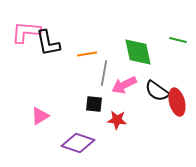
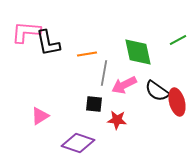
green line: rotated 42 degrees counterclockwise
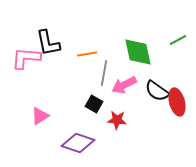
pink L-shape: moved 26 px down
black square: rotated 24 degrees clockwise
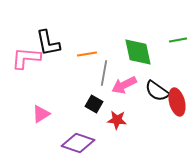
green line: rotated 18 degrees clockwise
pink triangle: moved 1 px right, 2 px up
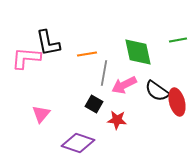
pink triangle: rotated 18 degrees counterclockwise
